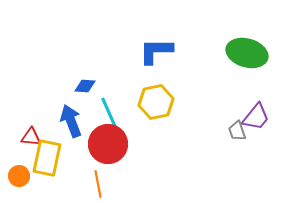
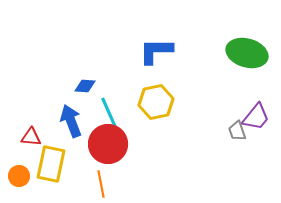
yellow rectangle: moved 4 px right, 6 px down
orange line: moved 3 px right
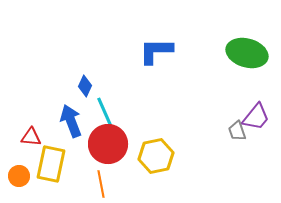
blue diamond: rotated 70 degrees counterclockwise
yellow hexagon: moved 54 px down
cyan line: moved 4 px left
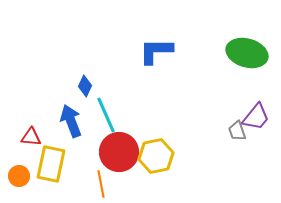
red circle: moved 11 px right, 8 px down
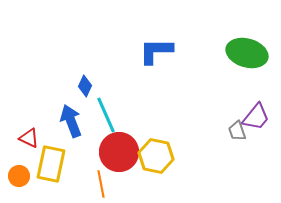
red triangle: moved 2 px left, 1 px down; rotated 20 degrees clockwise
yellow hexagon: rotated 24 degrees clockwise
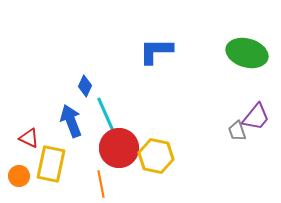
red circle: moved 4 px up
